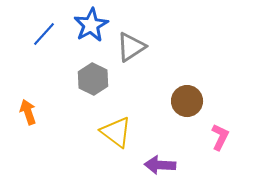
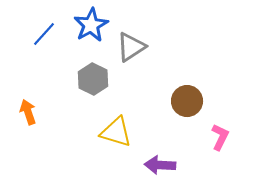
yellow triangle: rotated 20 degrees counterclockwise
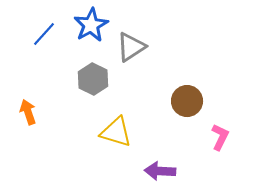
purple arrow: moved 6 px down
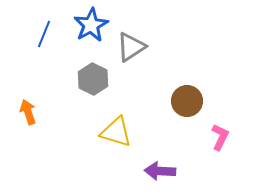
blue line: rotated 20 degrees counterclockwise
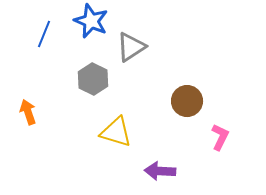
blue star: moved 4 px up; rotated 20 degrees counterclockwise
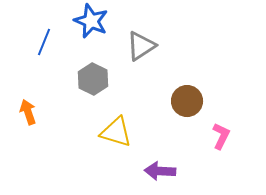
blue line: moved 8 px down
gray triangle: moved 10 px right, 1 px up
pink L-shape: moved 1 px right, 1 px up
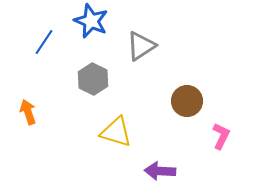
blue line: rotated 12 degrees clockwise
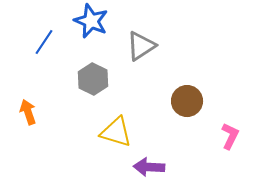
pink L-shape: moved 9 px right
purple arrow: moved 11 px left, 4 px up
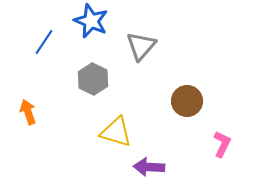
gray triangle: rotated 16 degrees counterclockwise
pink L-shape: moved 8 px left, 8 px down
